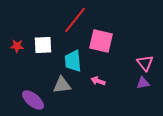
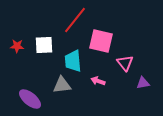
white square: moved 1 px right
pink triangle: moved 20 px left
purple ellipse: moved 3 px left, 1 px up
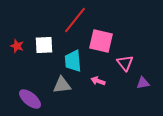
red star: rotated 16 degrees clockwise
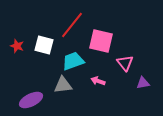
red line: moved 3 px left, 5 px down
white square: rotated 18 degrees clockwise
cyan trapezoid: rotated 75 degrees clockwise
gray triangle: moved 1 px right
purple ellipse: moved 1 px right, 1 px down; rotated 65 degrees counterclockwise
